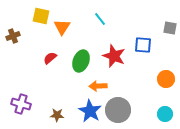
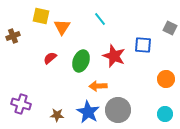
gray square: rotated 16 degrees clockwise
blue star: moved 2 px left, 1 px down
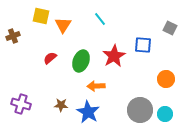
orange triangle: moved 1 px right, 2 px up
red star: rotated 20 degrees clockwise
orange arrow: moved 2 px left
gray circle: moved 22 px right
brown star: moved 4 px right, 10 px up
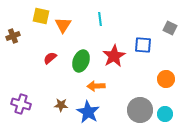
cyan line: rotated 32 degrees clockwise
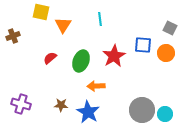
yellow square: moved 4 px up
orange circle: moved 26 px up
gray circle: moved 2 px right
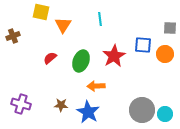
gray square: rotated 24 degrees counterclockwise
orange circle: moved 1 px left, 1 px down
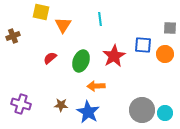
cyan circle: moved 1 px up
